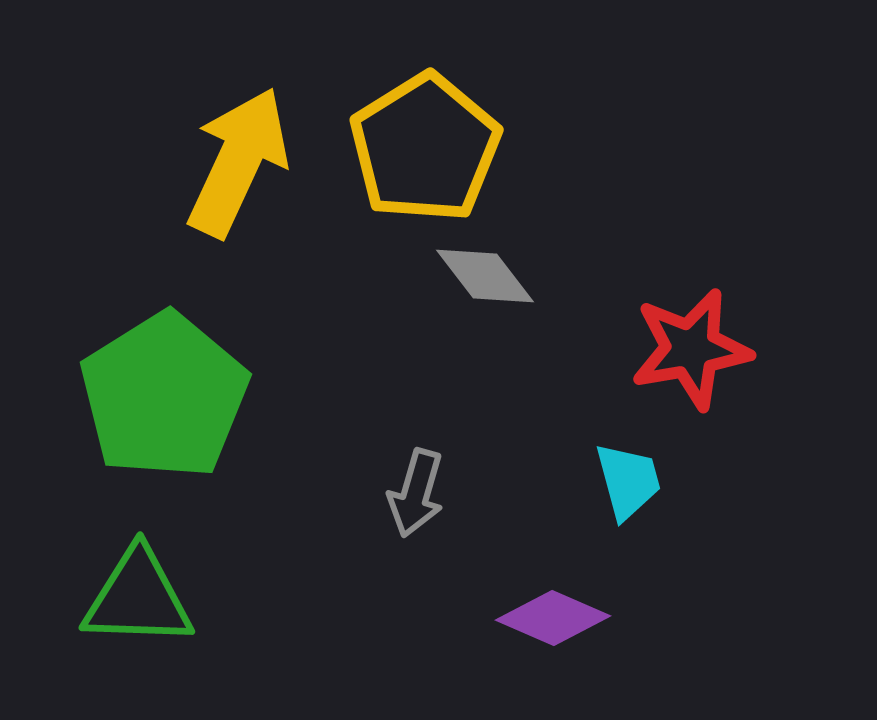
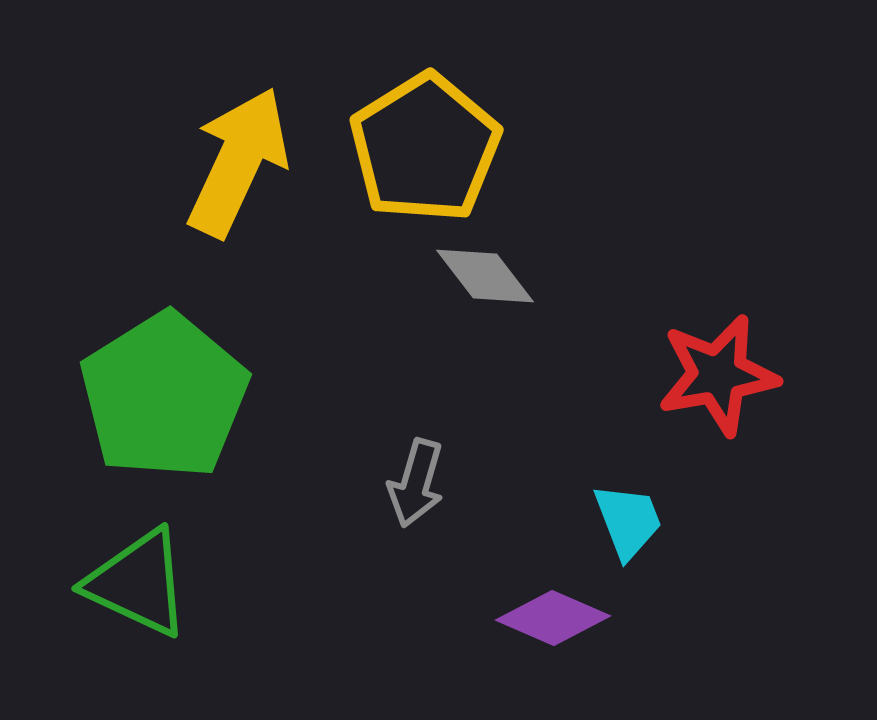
red star: moved 27 px right, 26 px down
cyan trapezoid: moved 40 px down; rotated 6 degrees counterclockwise
gray arrow: moved 10 px up
green triangle: moved 15 px up; rotated 23 degrees clockwise
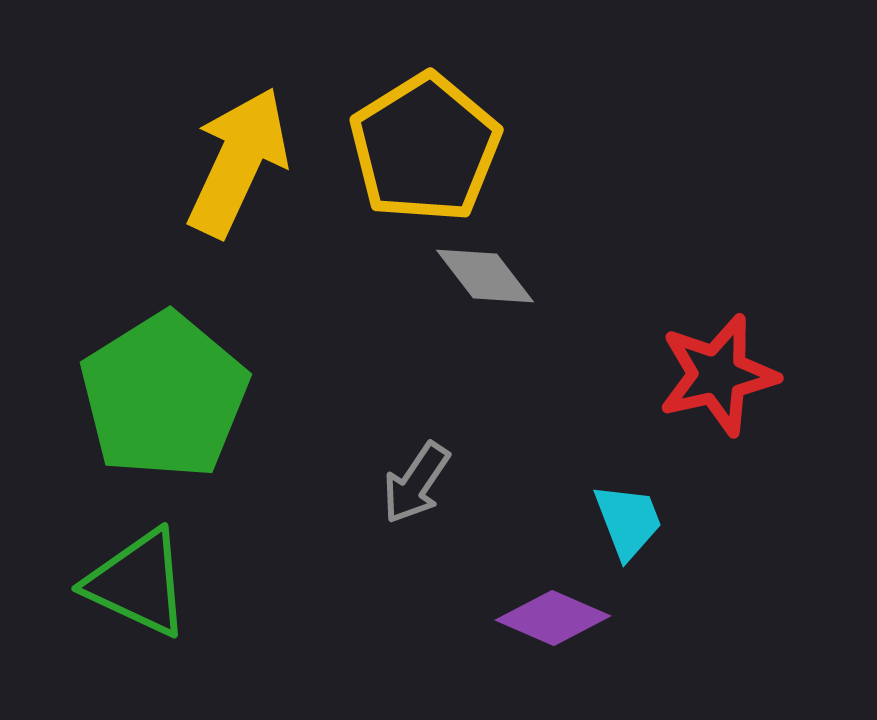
red star: rotated 3 degrees counterclockwise
gray arrow: rotated 18 degrees clockwise
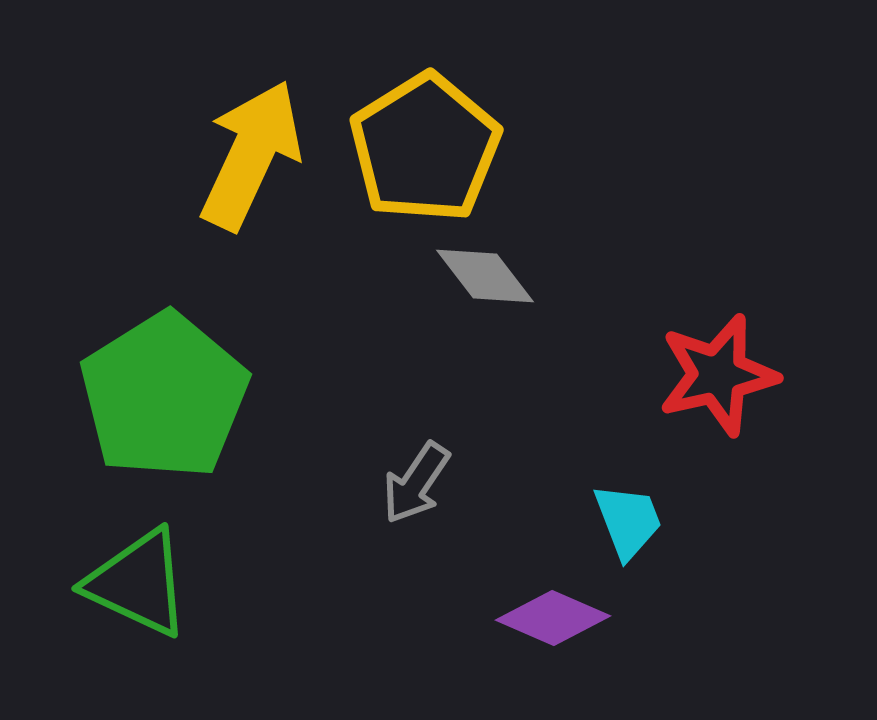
yellow arrow: moved 13 px right, 7 px up
